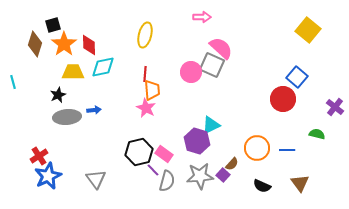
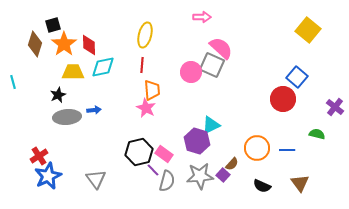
red line: moved 3 px left, 9 px up
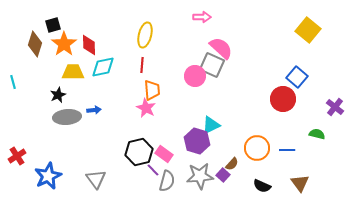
pink circle: moved 4 px right, 4 px down
red cross: moved 22 px left
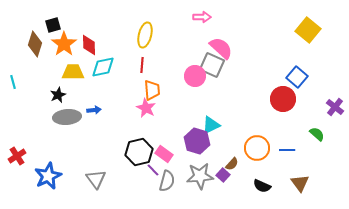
green semicircle: rotated 28 degrees clockwise
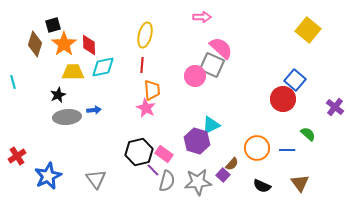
blue square: moved 2 px left, 3 px down
green semicircle: moved 9 px left
gray star: moved 2 px left, 6 px down
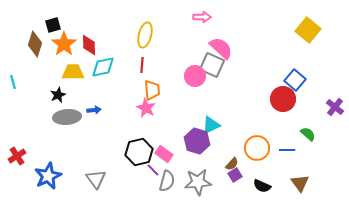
purple square: moved 12 px right; rotated 16 degrees clockwise
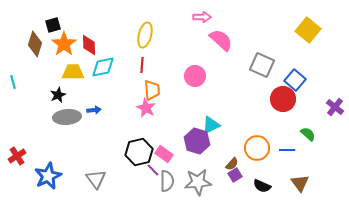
pink semicircle: moved 8 px up
gray square: moved 50 px right
gray semicircle: rotated 15 degrees counterclockwise
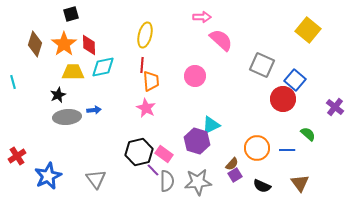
black square: moved 18 px right, 11 px up
orange trapezoid: moved 1 px left, 9 px up
